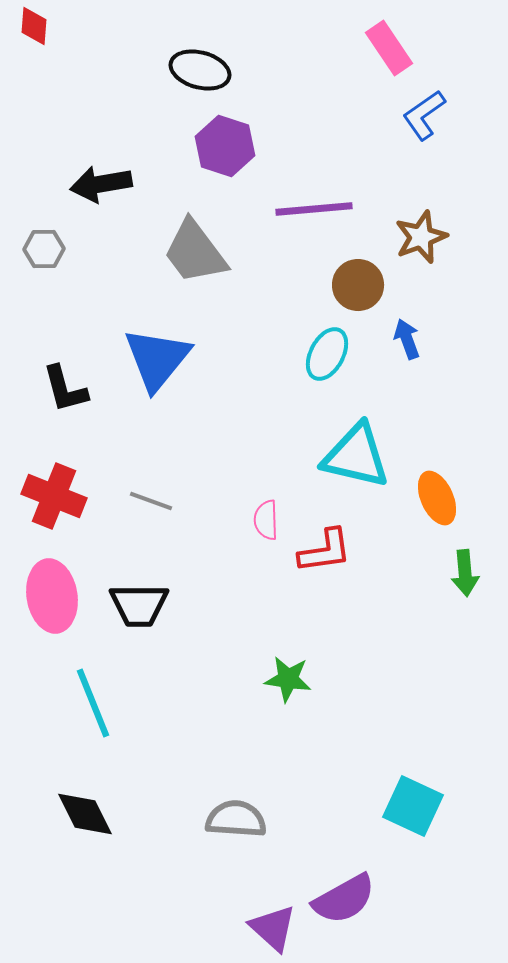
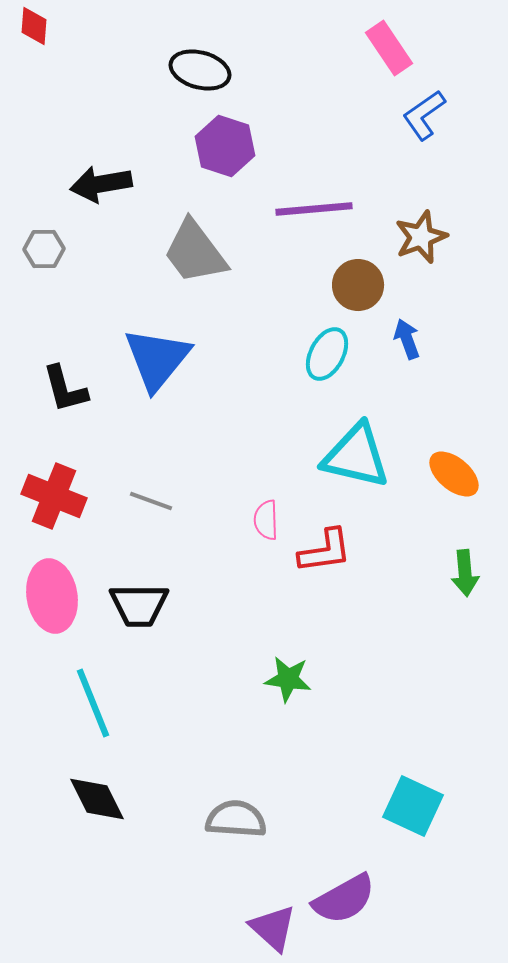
orange ellipse: moved 17 px right, 24 px up; rotated 26 degrees counterclockwise
black diamond: moved 12 px right, 15 px up
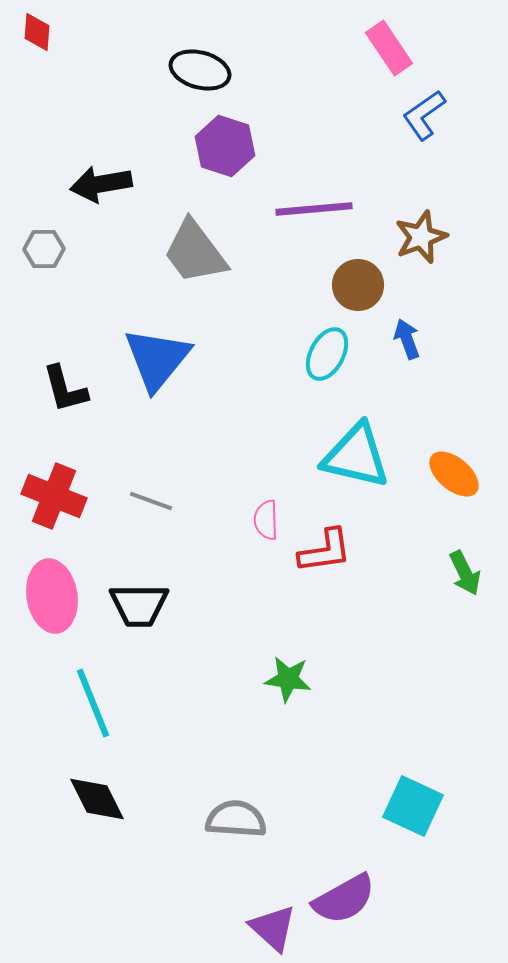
red diamond: moved 3 px right, 6 px down
green arrow: rotated 21 degrees counterclockwise
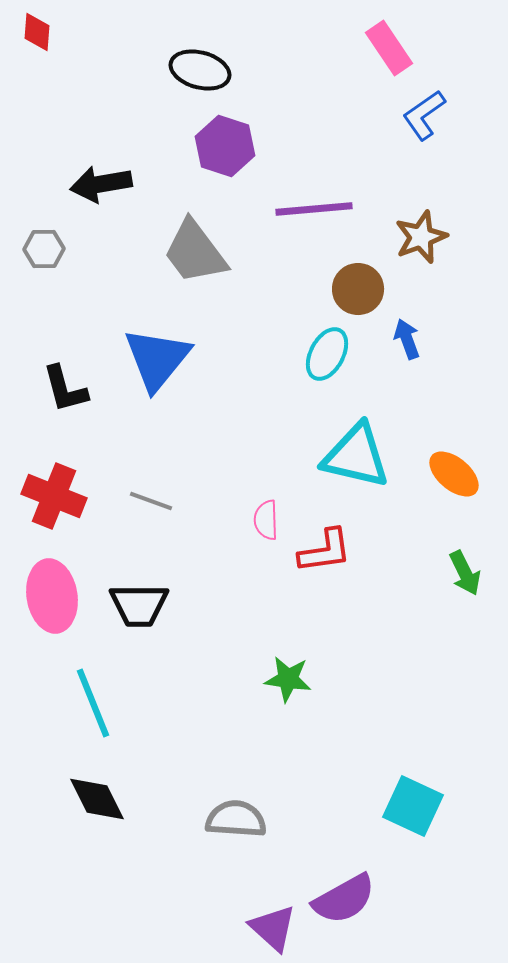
brown circle: moved 4 px down
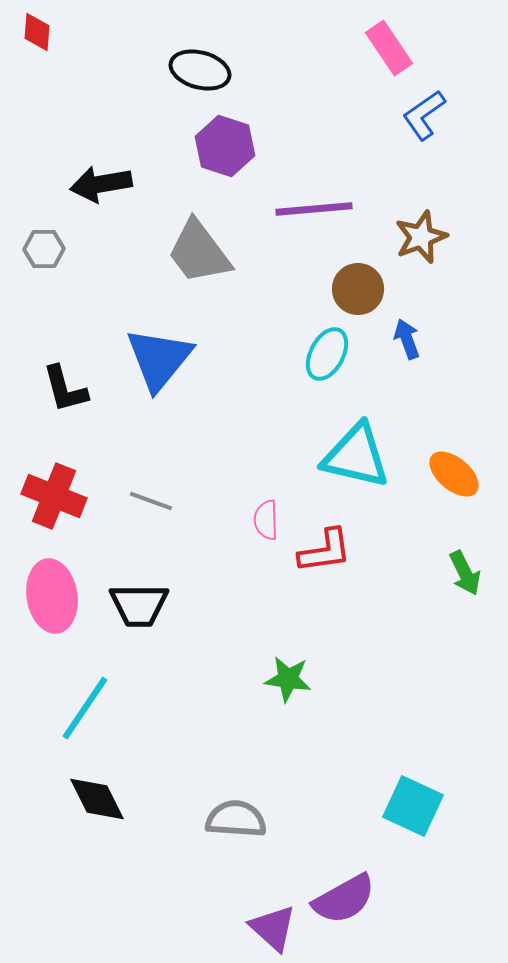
gray trapezoid: moved 4 px right
blue triangle: moved 2 px right
cyan line: moved 8 px left, 5 px down; rotated 56 degrees clockwise
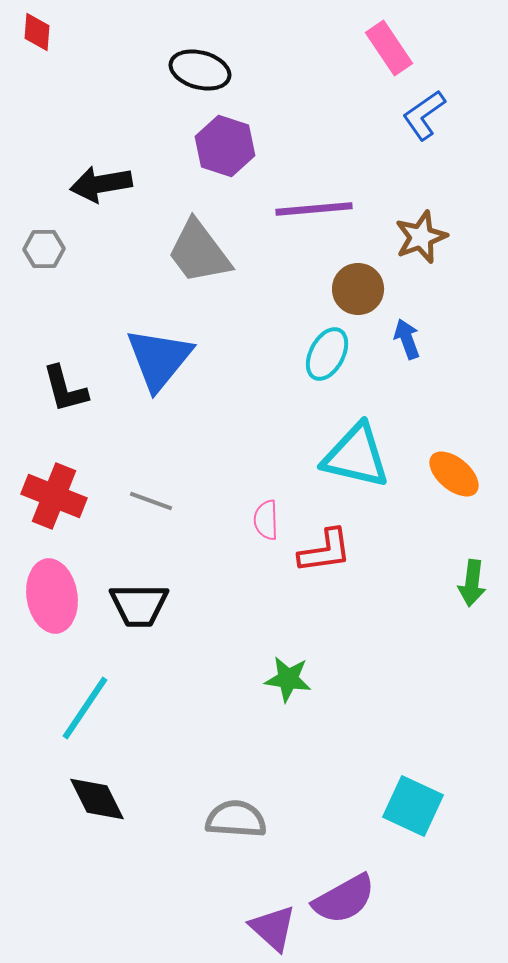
green arrow: moved 7 px right, 10 px down; rotated 33 degrees clockwise
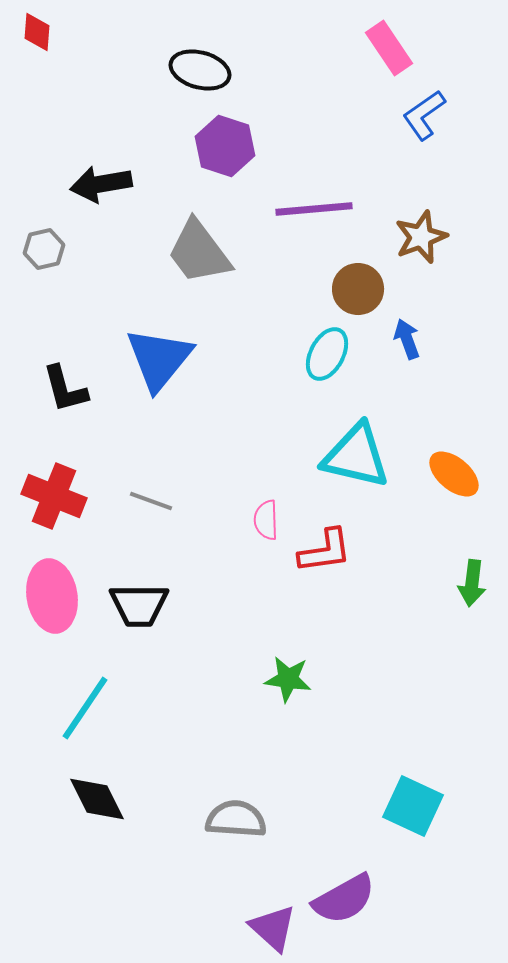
gray hexagon: rotated 12 degrees counterclockwise
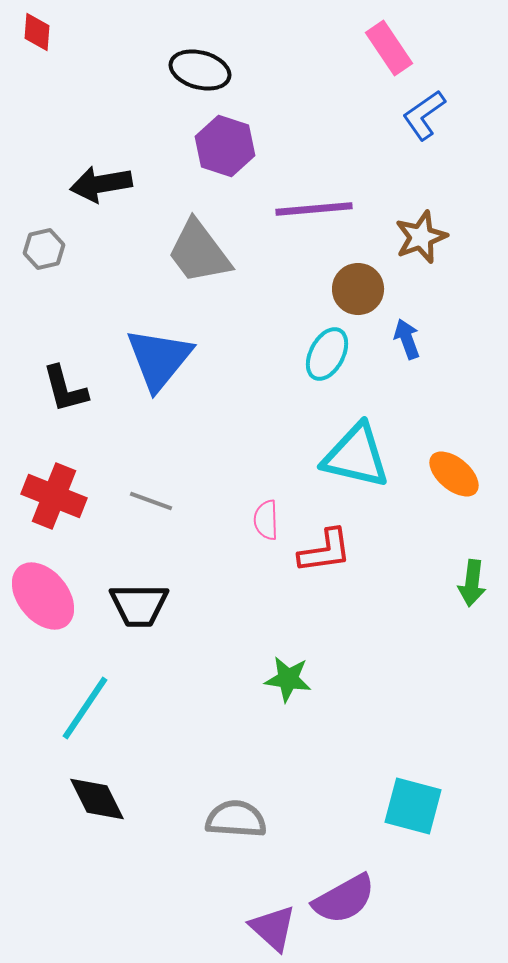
pink ellipse: moved 9 px left; rotated 30 degrees counterclockwise
cyan square: rotated 10 degrees counterclockwise
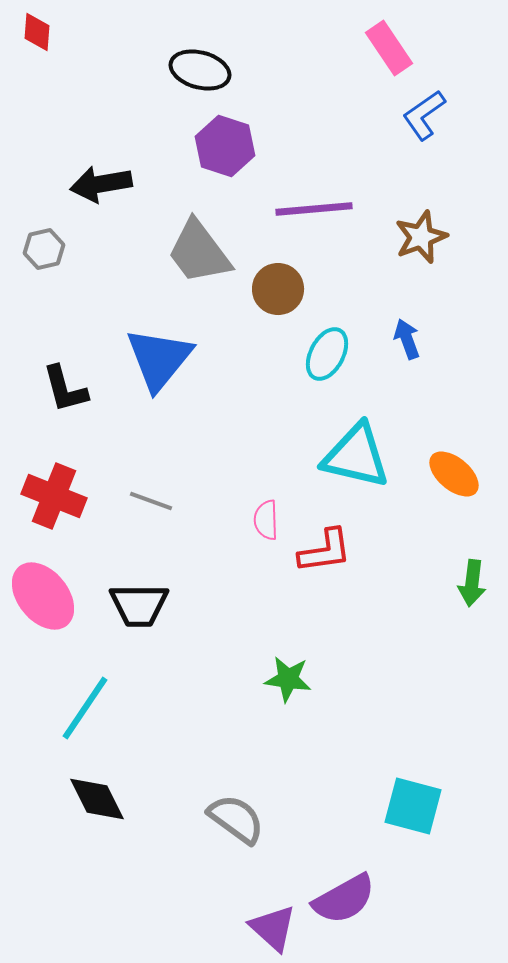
brown circle: moved 80 px left
gray semicircle: rotated 32 degrees clockwise
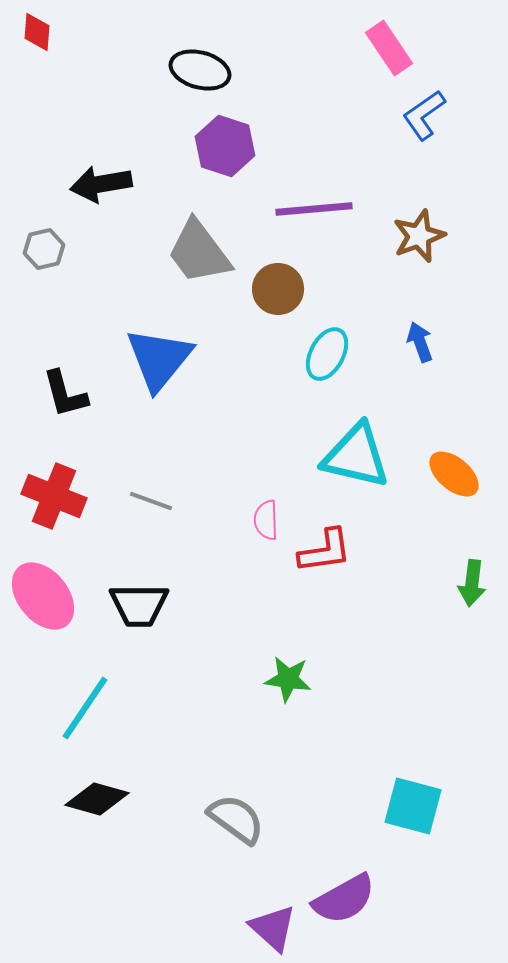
brown star: moved 2 px left, 1 px up
blue arrow: moved 13 px right, 3 px down
black L-shape: moved 5 px down
black diamond: rotated 48 degrees counterclockwise
